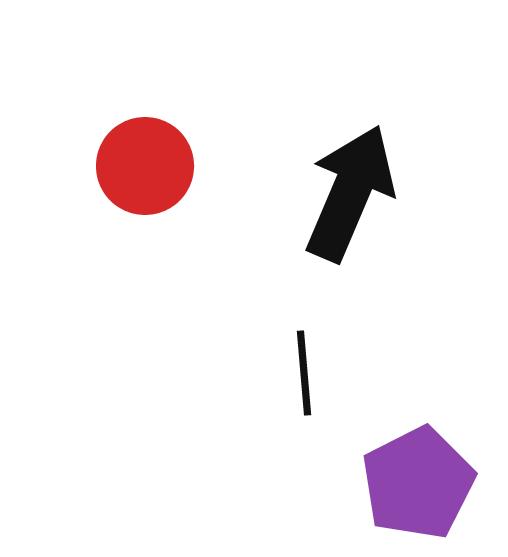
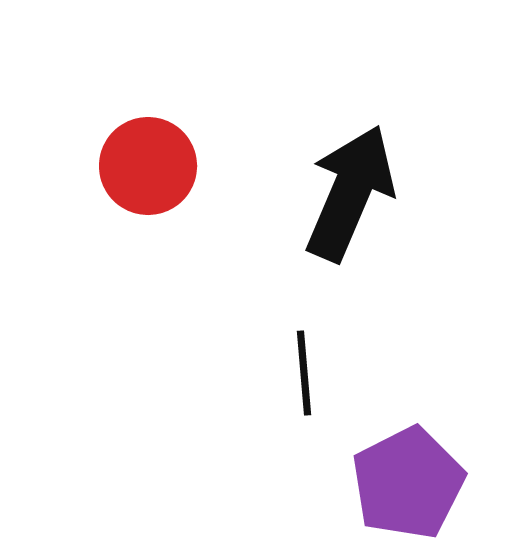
red circle: moved 3 px right
purple pentagon: moved 10 px left
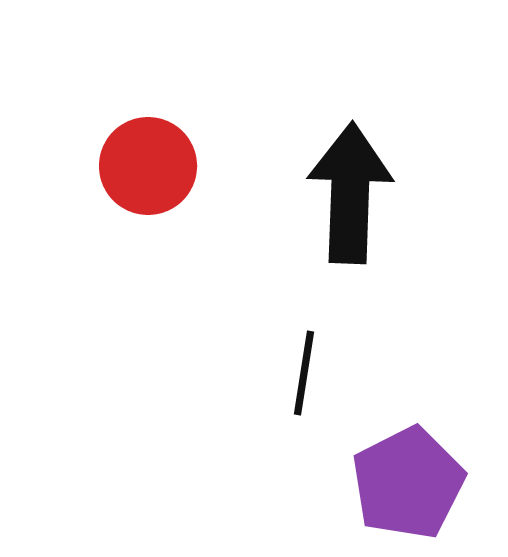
black arrow: rotated 21 degrees counterclockwise
black line: rotated 14 degrees clockwise
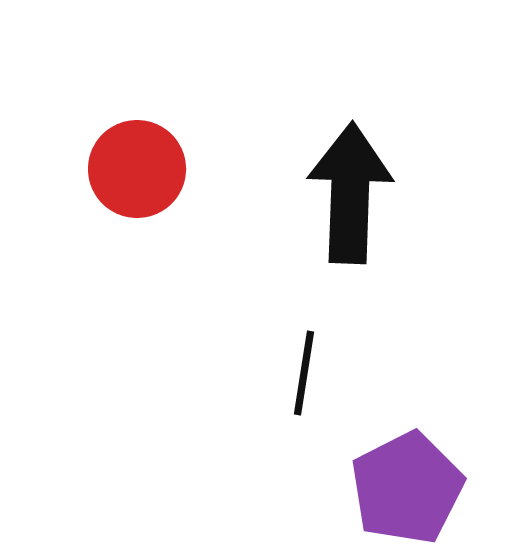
red circle: moved 11 px left, 3 px down
purple pentagon: moved 1 px left, 5 px down
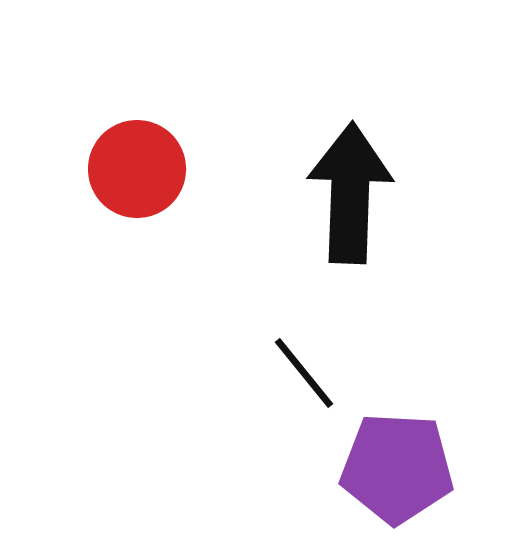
black line: rotated 48 degrees counterclockwise
purple pentagon: moved 10 px left, 20 px up; rotated 30 degrees clockwise
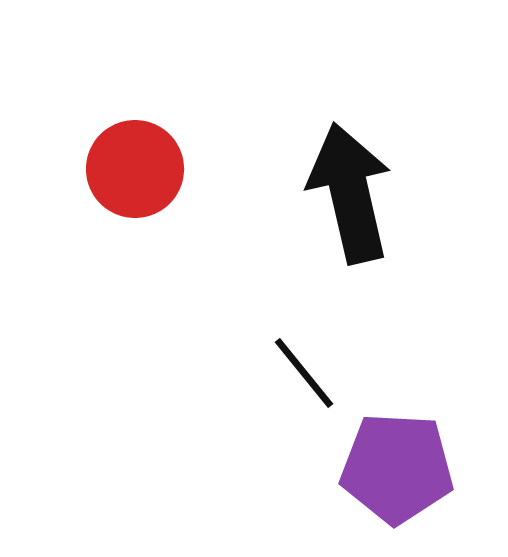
red circle: moved 2 px left
black arrow: rotated 15 degrees counterclockwise
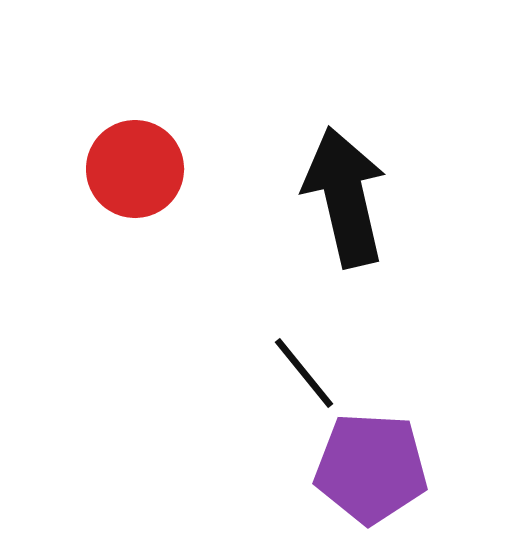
black arrow: moved 5 px left, 4 px down
purple pentagon: moved 26 px left
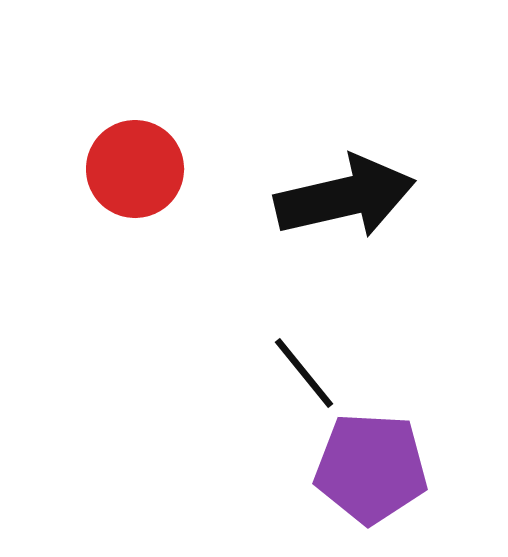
black arrow: rotated 90 degrees clockwise
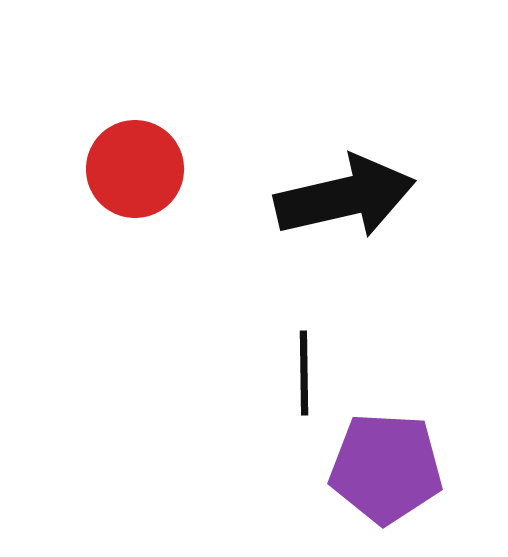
black line: rotated 38 degrees clockwise
purple pentagon: moved 15 px right
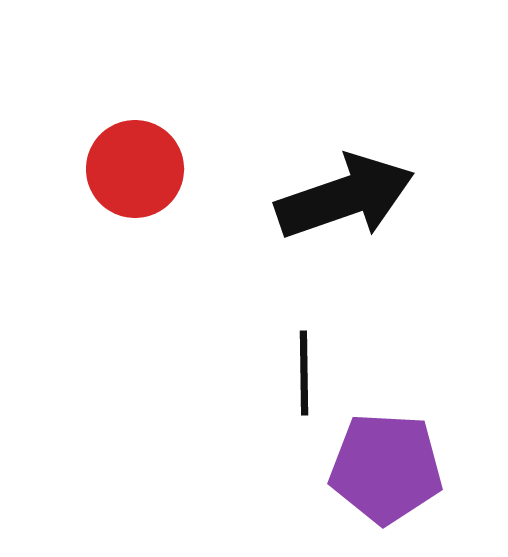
black arrow: rotated 6 degrees counterclockwise
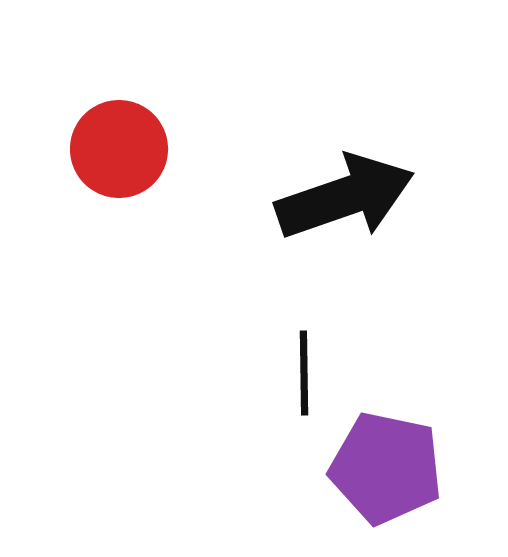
red circle: moved 16 px left, 20 px up
purple pentagon: rotated 9 degrees clockwise
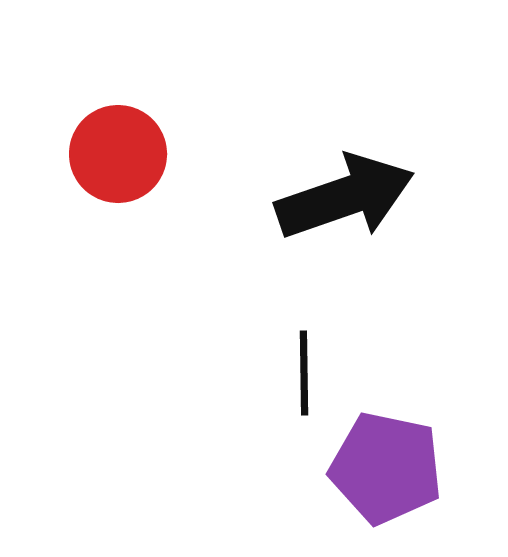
red circle: moved 1 px left, 5 px down
